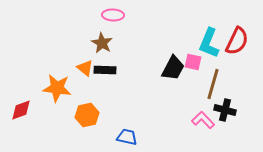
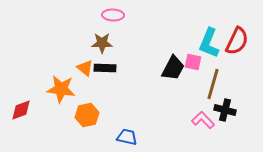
brown star: rotated 30 degrees counterclockwise
black rectangle: moved 2 px up
orange star: moved 4 px right, 1 px down
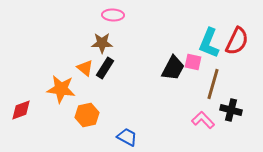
black rectangle: rotated 60 degrees counterclockwise
black cross: moved 6 px right
blue trapezoid: rotated 15 degrees clockwise
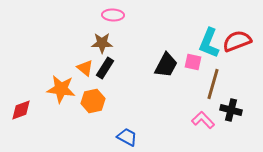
red semicircle: rotated 136 degrees counterclockwise
black trapezoid: moved 7 px left, 3 px up
orange hexagon: moved 6 px right, 14 px up
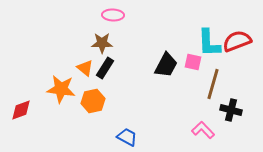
cyan L-shape: rotated 24 degrees counterclockwise
pink L-shape: moved 10 px down
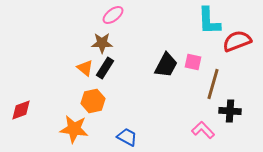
pink ellipse: rotated 40 degrees counterclockwise
cyan L-shape: moved 22 px up
orange star: moved 13 px right, 40 px down
black cross: moved 1 px left, 1 px down; rotated 10 degrees counterclockwise
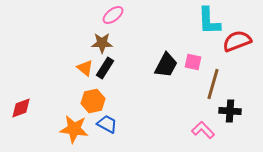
red diamond: moved 2 px up
blue trapezoid: moved 20 px left, 13 px up
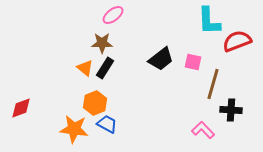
black trapezoid: moved 5 px left, 6 px up; rotated 24 degrees clockwise
orange hexagon: moved 2 px right, 2 px down; rotated 10 degrees counterclockwise
black cross: moved 1 px right, 1 px up
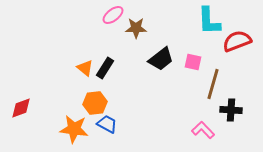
brown star: moved 34 px right, 15 px up
orange hexagon: rotated 15 degrees clockwise
